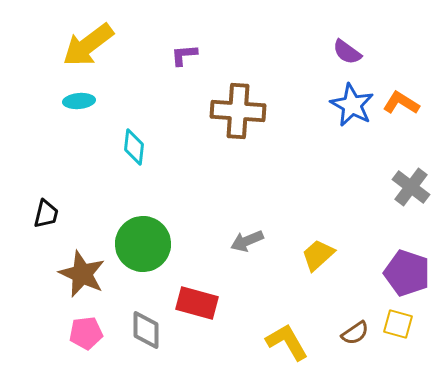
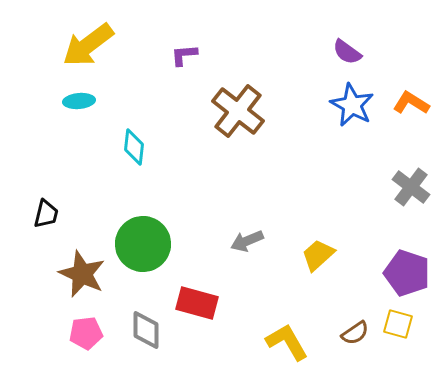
orange L-shape: moved 10 px right
brown cross: rotated 34 degrees clockwise
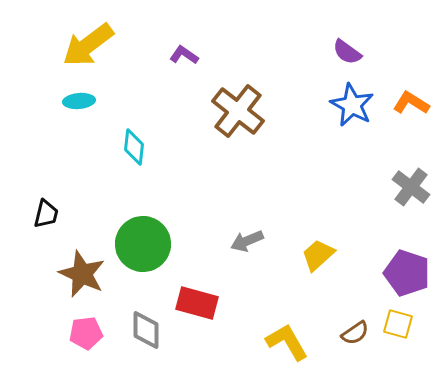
purple L-shape: rotated 40 degrees clockwise
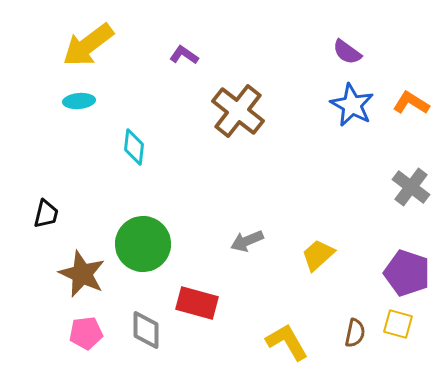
brown semicircle: rotated 44 degrees counterclockwise
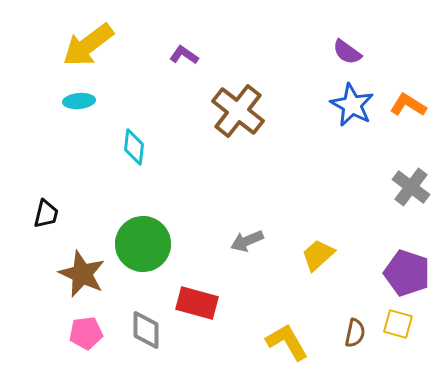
orange L-shape: moved 3 px left, 2 px down
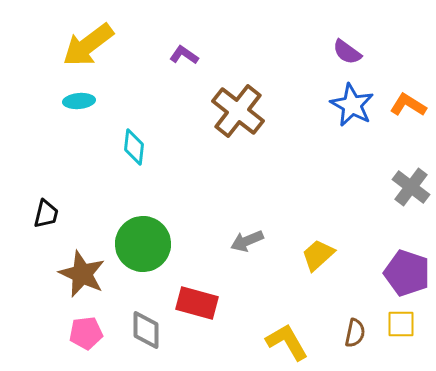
yellow square: moved 3 px right; rotated 16 degrees counterclockwise
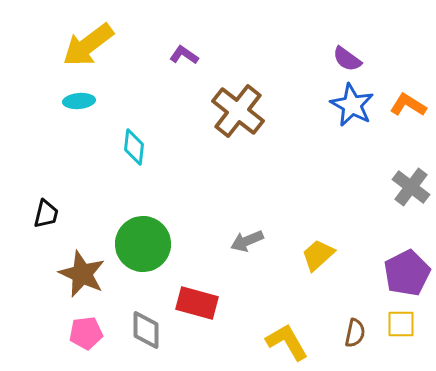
purple semicircle: moved 7 px down
purple pentagon: rotated 27 degrees clockwise
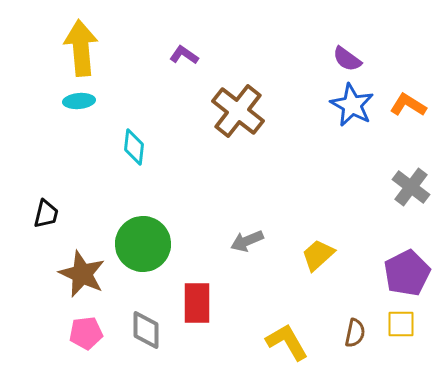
yellow arrow: moved 7 px left, 3 px down; rotated 122 degrees clockwise
red rectangle: rotated 75 degrees clockwise
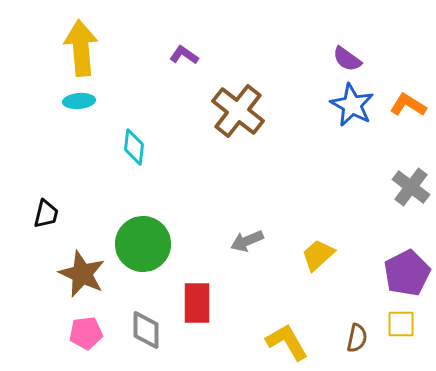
brown semicircle: moved 2 px right, 5 px down
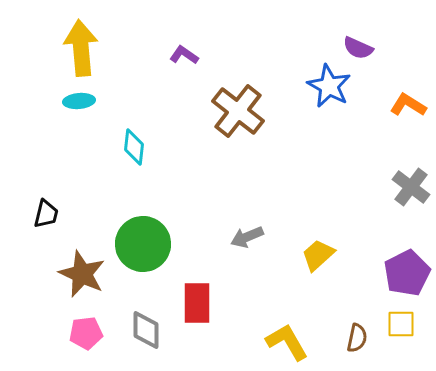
purple semicircle: moved 11 px right, 11 px up; rotated 12 degrees counterclockwise
blue star: moved 23 px left, 19 px up
gray arrow: moved 4 px up
